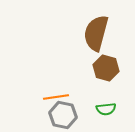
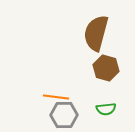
orange line: rotated 15 degrees clockwise
gray hexagon: moved 1 px right; rotated 12 degrees counterclockwise
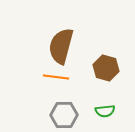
brown semicircle: moved 35 px left, 13 px down
orange line: moved 20 px up
green semicircle: moved 1 px left, 2 px down
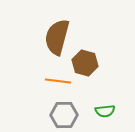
brown semicircle: moved 4 px left, 9 px up
brown hexagon: moved 21 px left, 5 px up
orange line: moved 2 px right, 4 px down
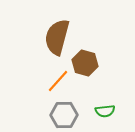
orange line: rotated 55 degrees counterclockwise
